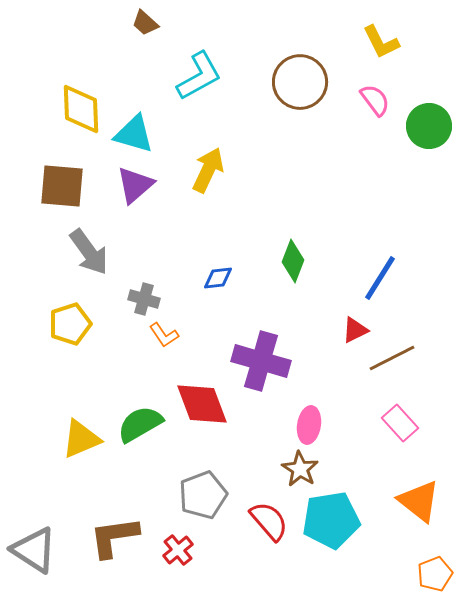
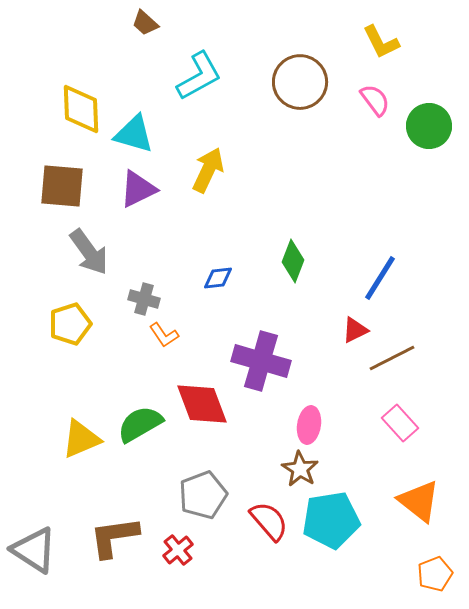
purple triangle: moved 3 px right, 4 px down; rotated 15 degrees clockwise
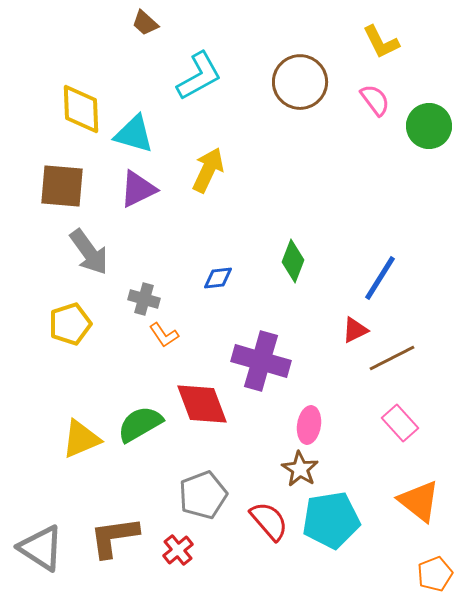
gray triangle: moved 7 px right, 2 px up
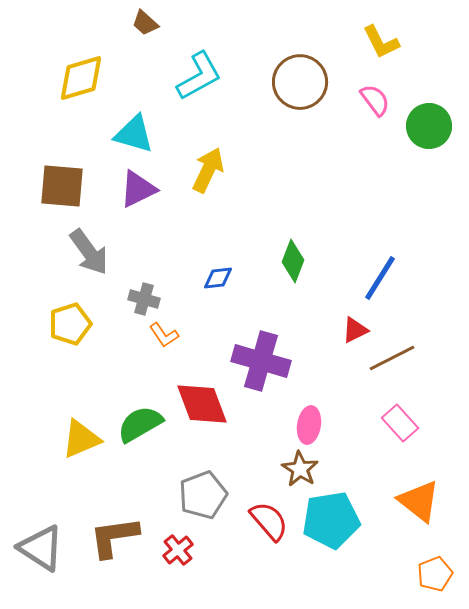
yellow diamond: moved 31 px up; rotated 76 degrees clockwise
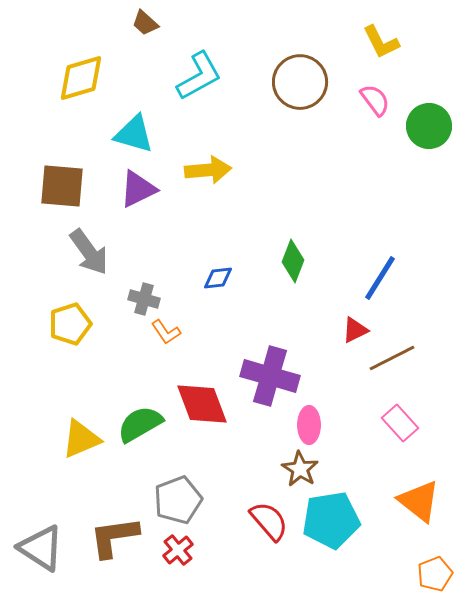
yellow arrow: rotated 60 degrees clockwise
orange L-shape: moved 2 px right, 3 px up
purple cross: moved 9 px right, 15 px down
pink ellipse: rotated 9 degrees counterclockwise
gray pentagon: moved 25 px left, 5 px down
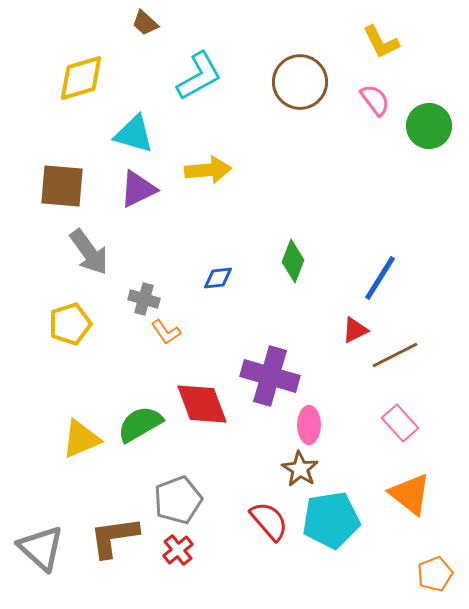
brown line: moved 3 px right, 3 px up
orange triangle: moved 9 px left, 7 px up
gray triangle: rotated 9 degrees clockwise
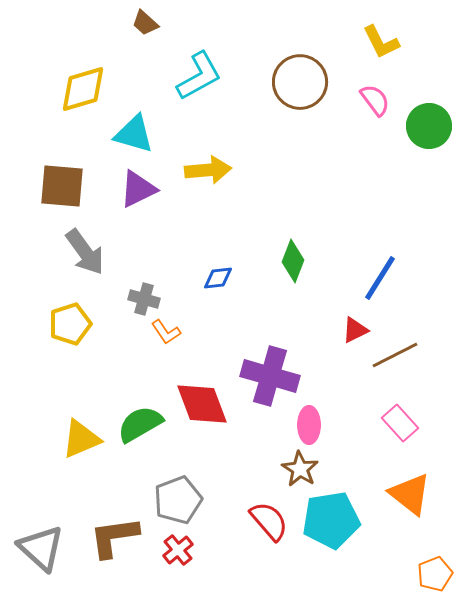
yellow diamond: moved 2 px right, 11 px down
gray arrow: moved 4 px left
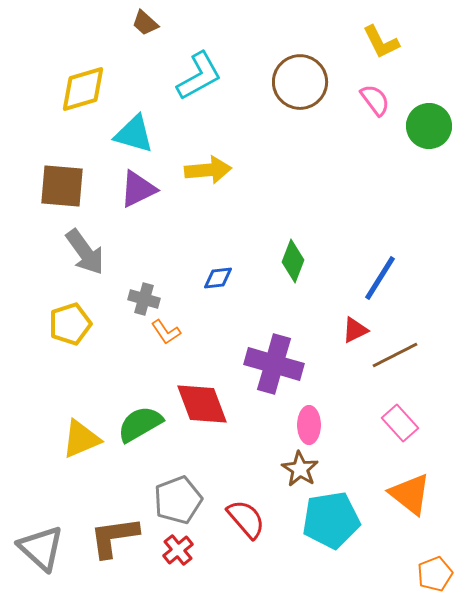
purple cross: moved 4 px right, 12 px up
red semicircle: moved 23 px left, 2 px up
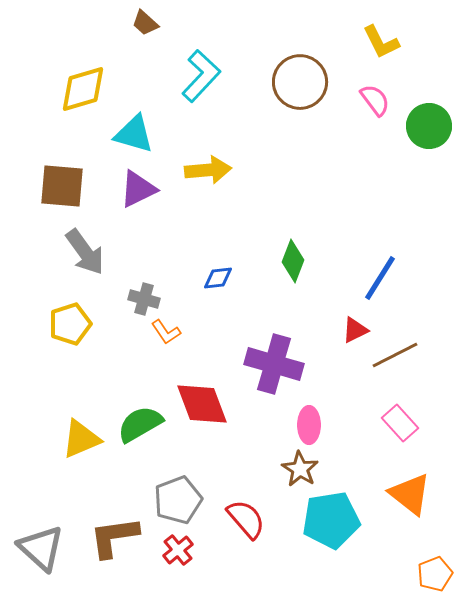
cyan L-shape: moved 2 px right; rotated 18 degrees counterclockwise
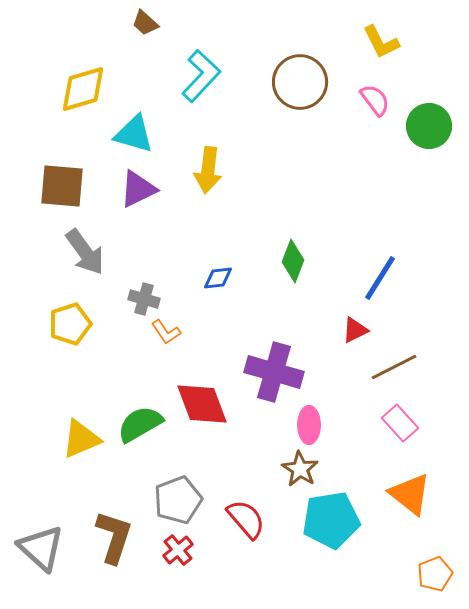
yellow arrow: rotated 102 degrees clockwise
brown line: moved 1 px left, 12 px down
purple cross: moved 8 px down
brown L-shape: rotated 116 degrees clockwise
